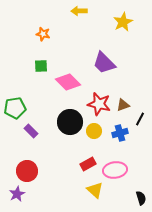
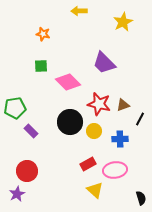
blue cross: moved 6 px down; rotated 14 degrees clockwise
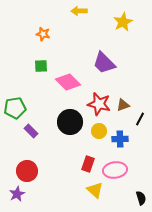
yellow circle: moved 5 px right
red rectangle: rotated 42 degrees counterclockwise
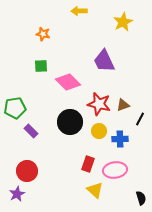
purple trapezoid: moved 2 px up; rotated 20 degrees clockwise
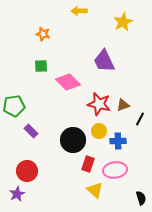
green pentagon: moved 1 px left, 2 px up
black circle: moved 3 px right, 18 px down
blue cross: moved 2 px left, 2 px down
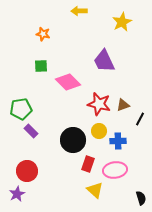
yellow star: moved 1 px left
green pentagon: moved 7 px right, 3 px down
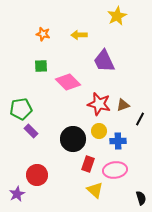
yellow arrow: moved 24 px down
yellow star: moved 5 px left, 6 px up
black circle: moved 1 px up
red circle: moved 10 px right, 4 px down
